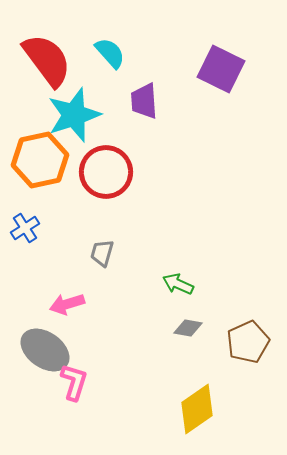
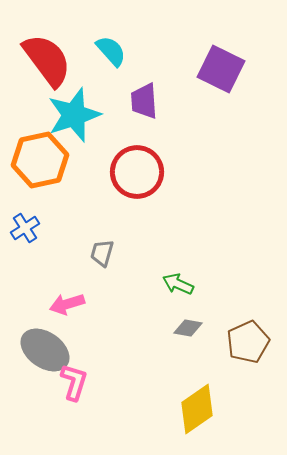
cyan semicircle: moved 1 px right, 2 px up
red circle: moved 31 px right
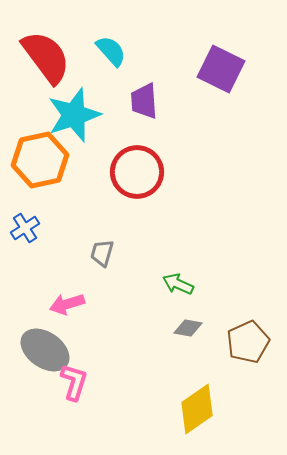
red semicircle: moved 1 px left, 3 px up
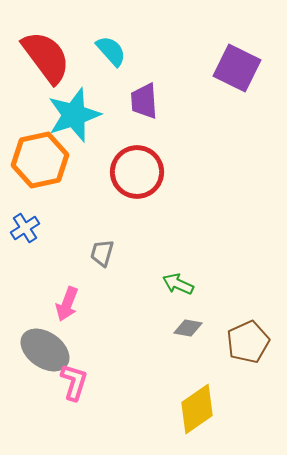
purple square: moved 16 px right, 1 px up
pink arrow: rotated 52 degrees counterclockwise
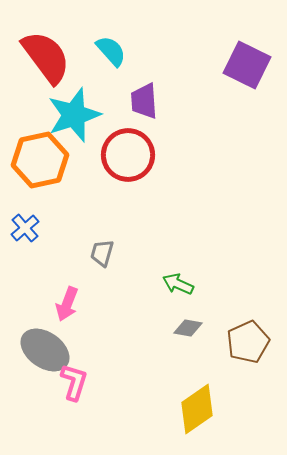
purple square: moved 10 px right, 3 px up
red circle: moved 9 px left, 17 px up
blue cross: rotated 8 degrees counterclockwise
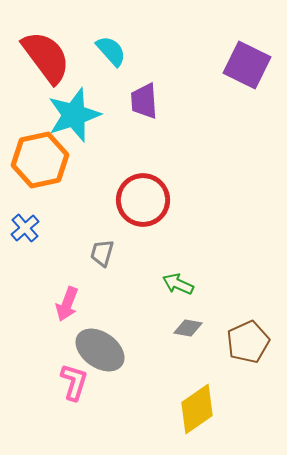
red circle: moved 15 px right, 45 px down
gray ellipse: moved 55 px right
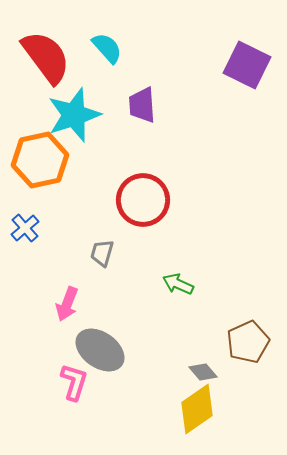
cyan semicircle: moved 4 px left, 3 px up
purple trapezoid: moved 2 px left, 4 px down
gray diamond: moved 15 px right, 44 px down; rotated 40 degrees clockwise
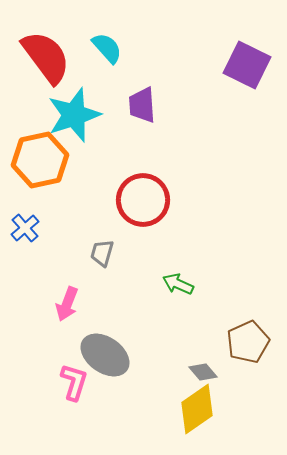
gray ellipse: moved 5 px right, 5 px down
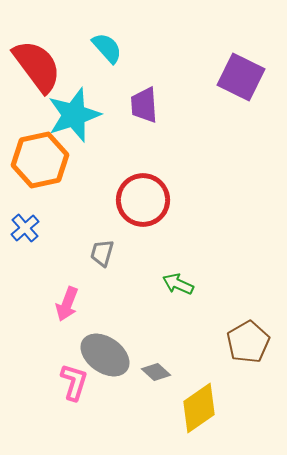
red semicircle: moved 9 px left, 9 px down
purple square: moved 6 px left, 12 px down
purple trapezoid: moved 2 px right
brown pentagon: rotated 6 degrees counterclockwise
gray diamond: moved 47 px left; rotated 8 degrees counterclockwise
yellow diamond: moved 2 px right, 1 px up
